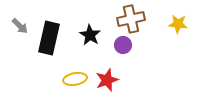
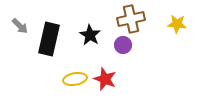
yellow star: moved 1 px left
black rectangle: moved 1 px down
red star: moved 2 px left, 1 px up; rotated 30 degrees counterclockwise
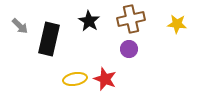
black star: moved 1 px left, 14 px up
purple circle: moved 6 px right, 4 px down
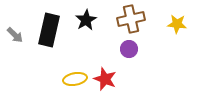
black star: moved 3 px left, 1 px up; rotated 10 degrees clockwise
gray arrow: moved 5 px left, 9 px down
black rectangle: moved 9 px up
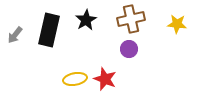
gray arrow: rotated 84 degrees clockwise
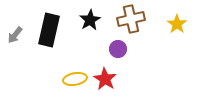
black star: moved 4 px right
yellow star: rotated 30 degrees clockwise
purple circle: moved 11 px left
red star: rotated 10 degrees clockwise
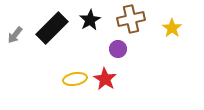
yellow star: moved 5 px left, 4 px down
black rectangle: moved 3 px right, 2 px up; rotated 32 degrees clockwise
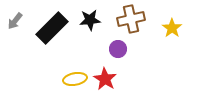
black star: rotated 25 degrees clockwise
gray arrow: moved 14 px up
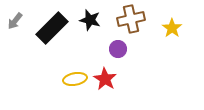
black star: rotated 20 degrees clockwise
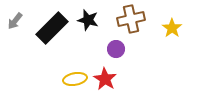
black star: moved 2 px left
purple circle: moved 2 px left
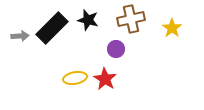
gray arrow: moved 5 px right, 15 px down; rotated 132 degrees counterclockwise
yellow ellipse: moved 1 px up
